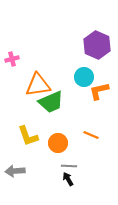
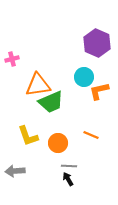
purple hexagon: moved 2 px up
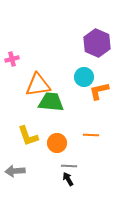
green trapezoid: rotated 152 degrees counterclockwise
orange line: rotated 21 degrees counterclockwise
orange circle: moved 1 px left
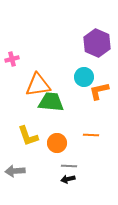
black arrow: rotated 72 degrees counterclockwise
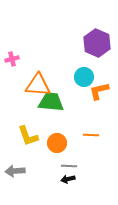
orange triangle: rotated 12 degrees clockwise
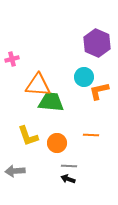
black arrow: rotated 32 degrees clockwise
